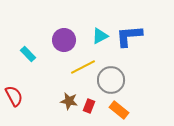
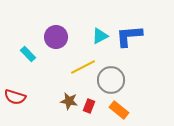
purple circle: moved 8 px left, 3 px up
red semicircle: moved 1 px right, 1 px down; rotated 135 degrees clockwise
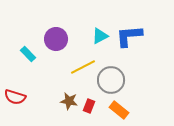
purple circle: moved 2 px down
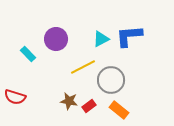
cyan triangle: moved 1 px right, 3 px down
red rectangle: rotated 32 degrees clockwise
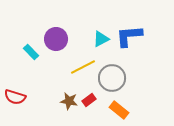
cyan rectangle: moved 3 px right, 2 px up
gray circle: moved 1 px right, 2 px up
red rectangle: moved 6 px up
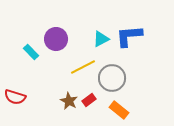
brown star: rotated 18 degrees clockwise
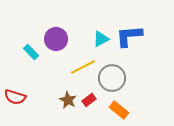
brown star: moved 1 px left, 1 px up
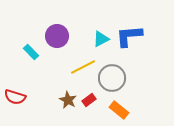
purple circle: moved 1 px right, 3 px up
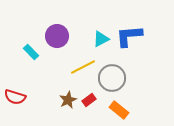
brown star: rotated 18 degrees clockwise
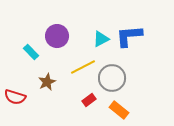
brown star: moved 21 px left, 18 px up
